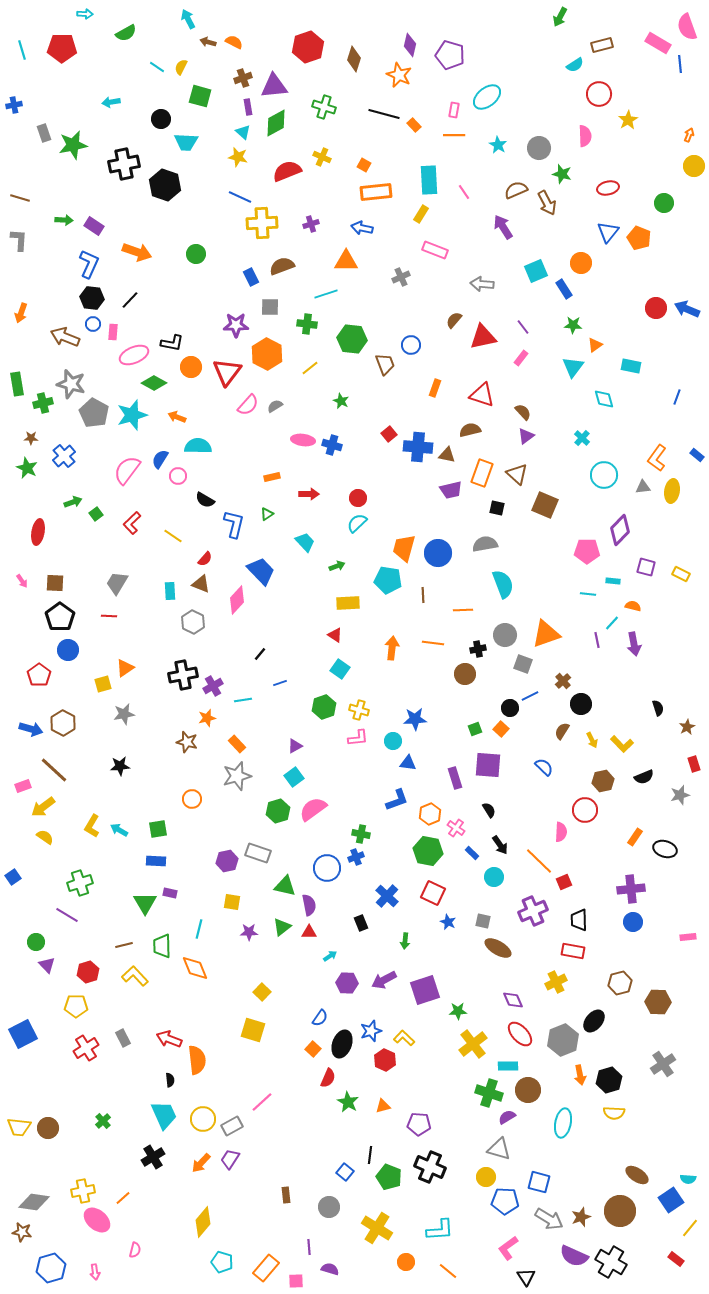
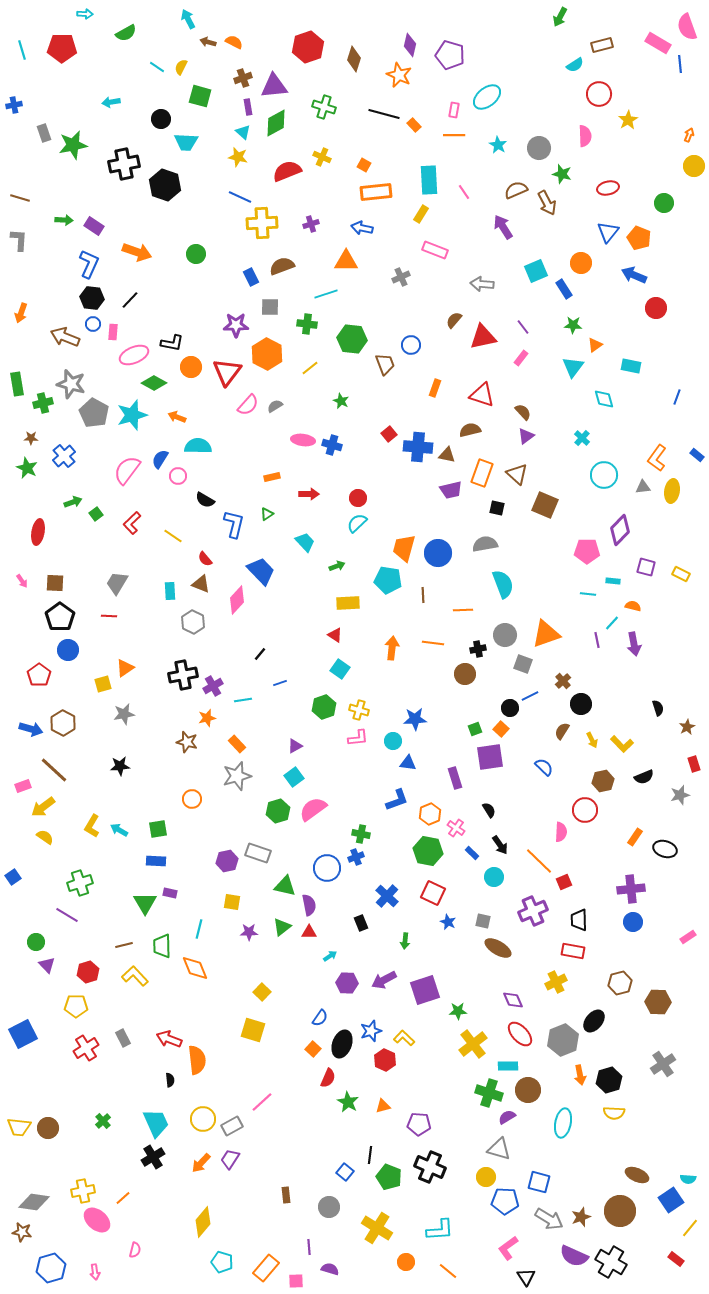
blue arrow at (687, 309): moved 53 px left, 34 px up
red semicircle at (205, 559): rotated 98 degrees clockwise
purple square at (488, 765): moved 2 px right, 8 px up; rotated 12 degrees counterclockwise
pink rectangle at (688, 937): rotated 28 degrees counterclockwise
cyan trapezoid at (164, 1115): moved 8 px left, 8 px down
brown ellipse at (637, 1175): rotated 10 degrees counterclockwise
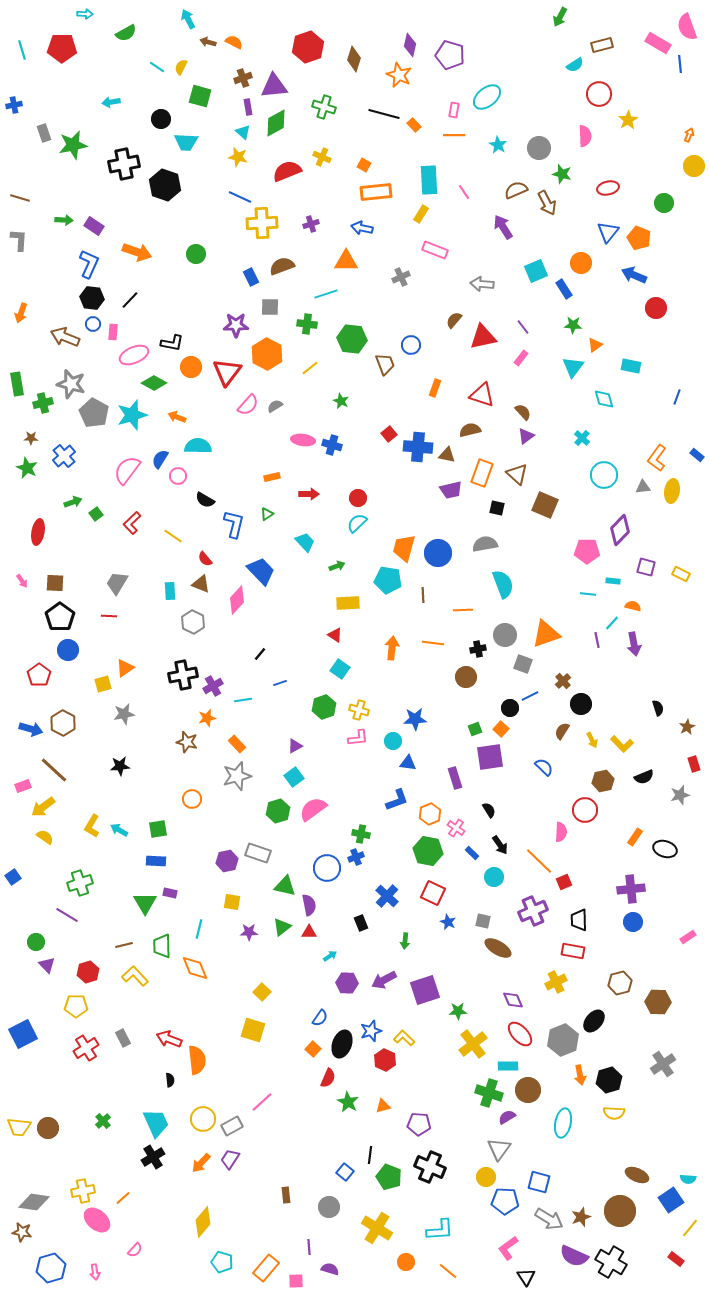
brown circle at (465, 674): moved 1 px right, 3 px down
gray triangle at (499, 1149): rotated 50 degrees clockwise
pink semicircle at (135, 1250): rotated 28 degrees clockwise
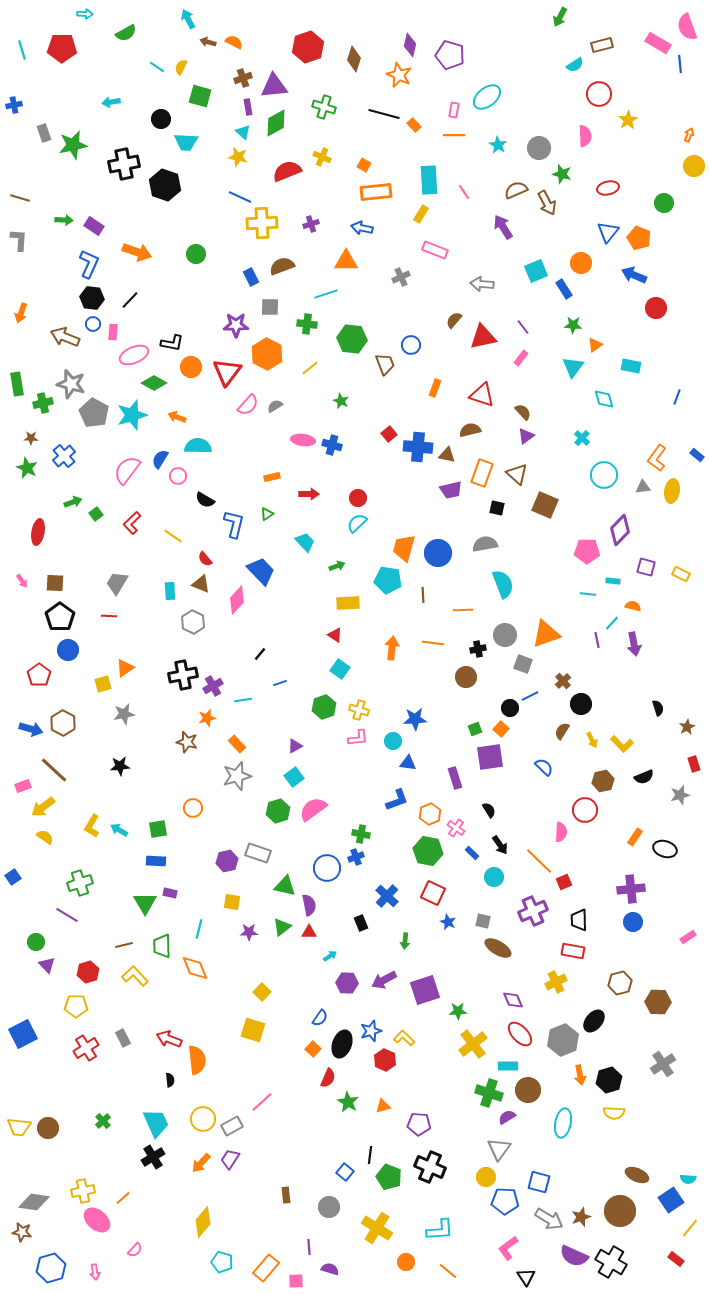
orange circle at (192, 799): moved 1 px right, 9 px down
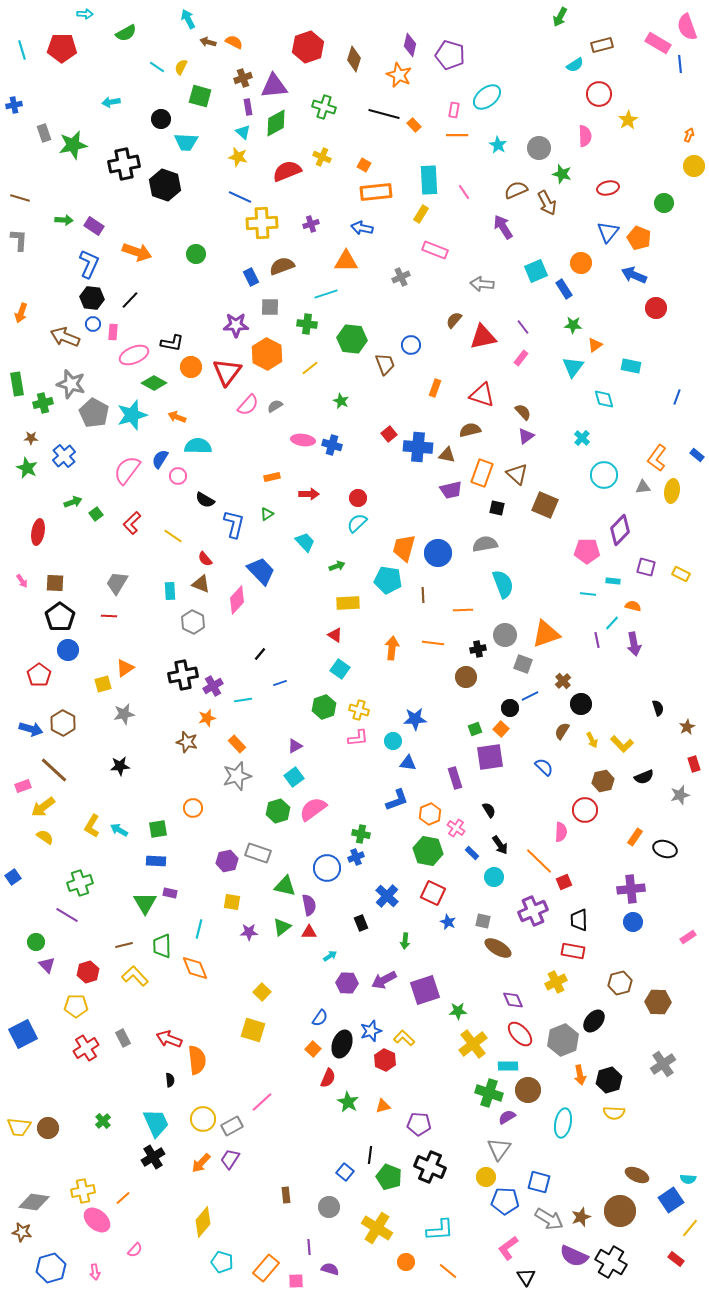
orange line at (454, 135): moved 3 px right
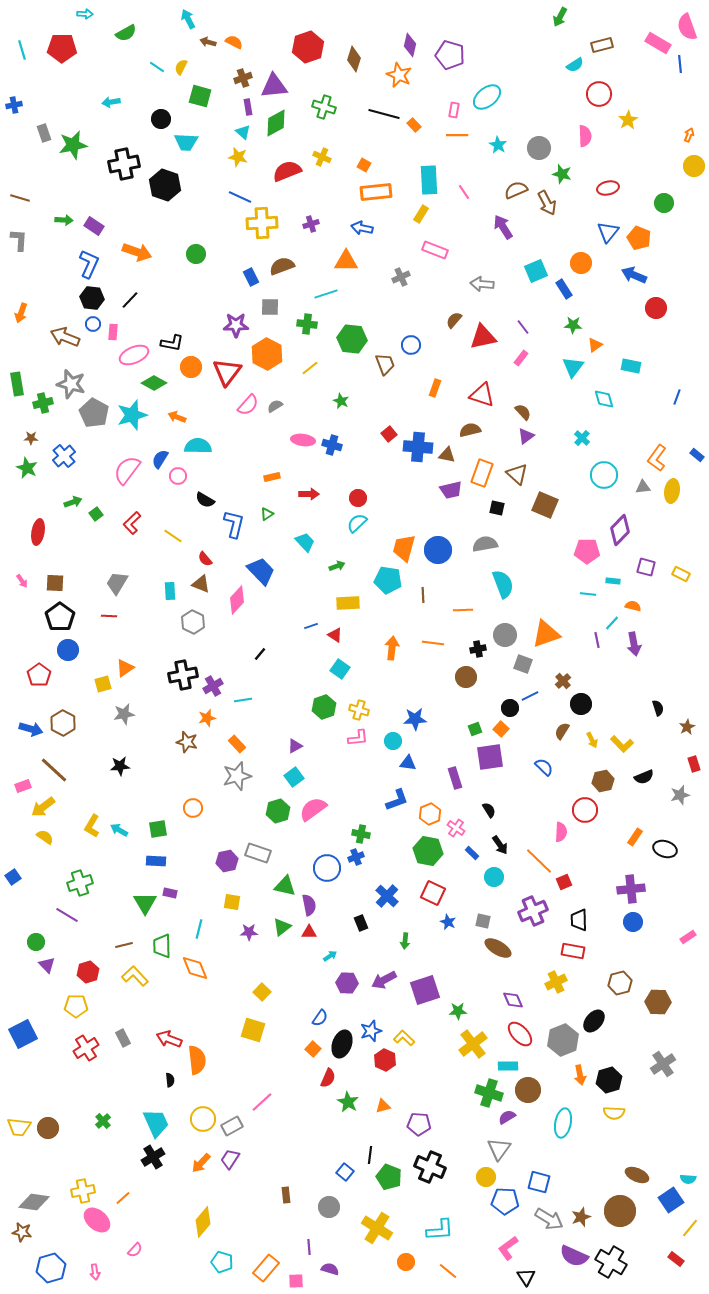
blue circle at (438, 553): moved 3 px up
blue line at (280, 683): moved 31 px right, 57 px up
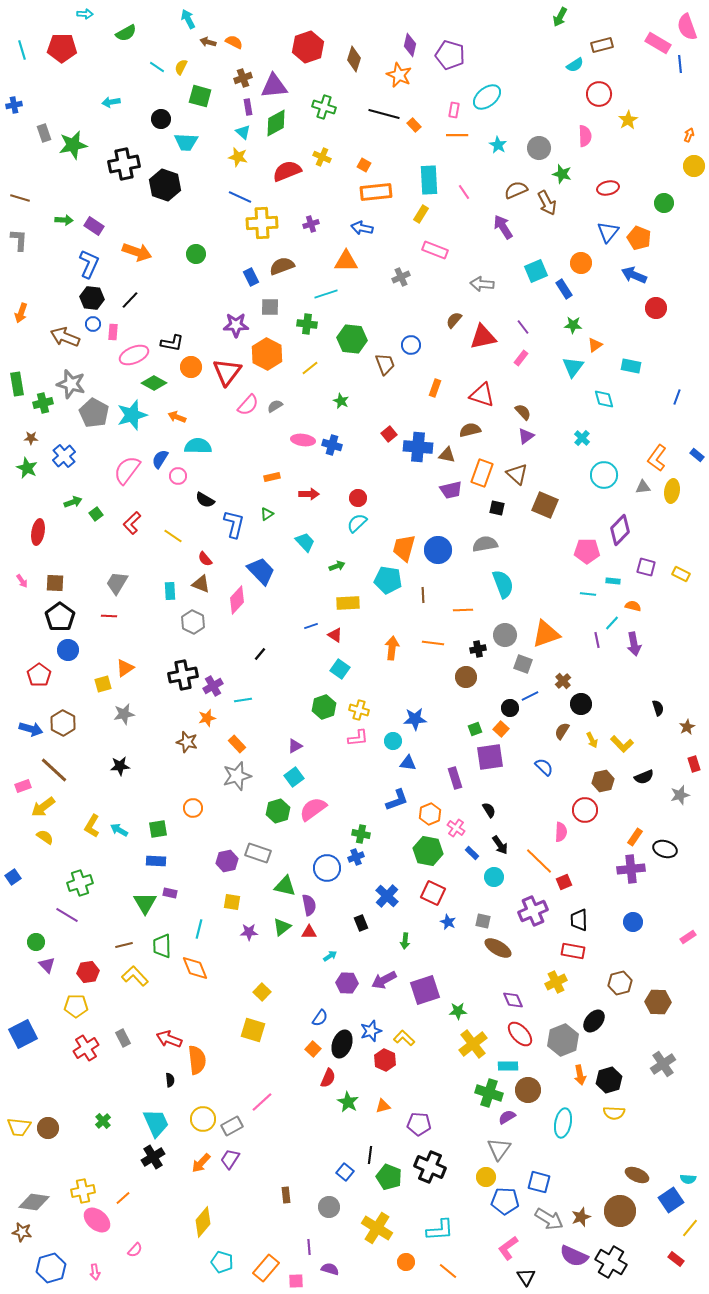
purple cross at (631, 889): moved 20 px up
red hexagon at (88, 972): rotated 10 degrees clockwise
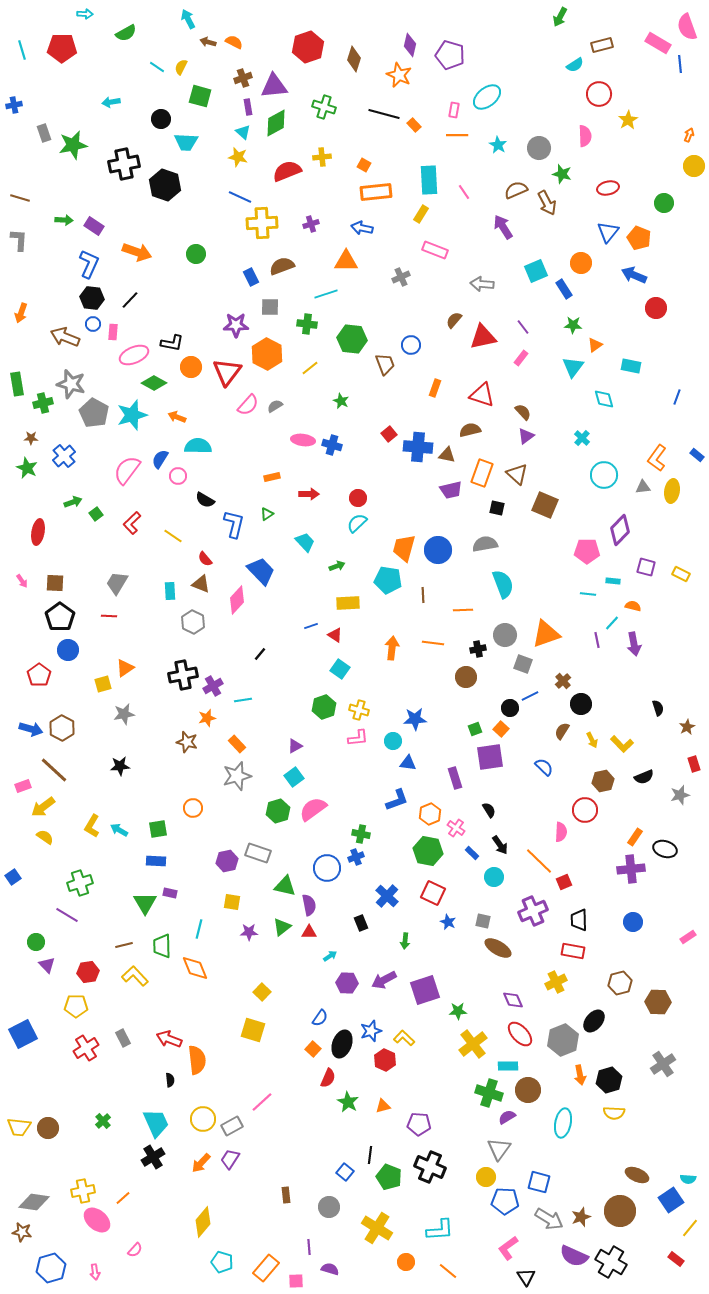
yellow cross at (322, 157): rotated 30 degrees counterclockwise
brown hexagon at (63, 723): moved 1 px left, 5 px down
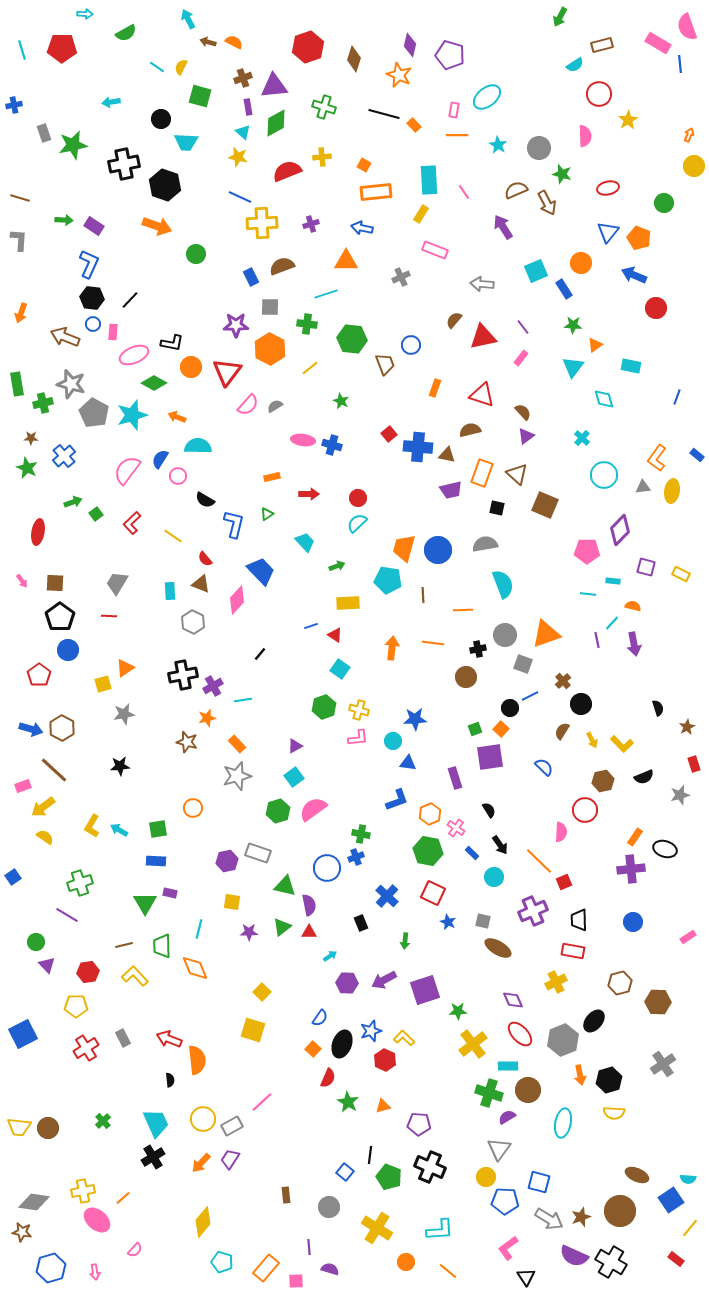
orange arrow at (137, 252): moved 20 px right, 26 px up
orange hexagon at (267, 354): moved 3 px right, 5 px up
